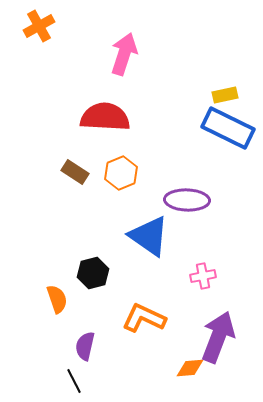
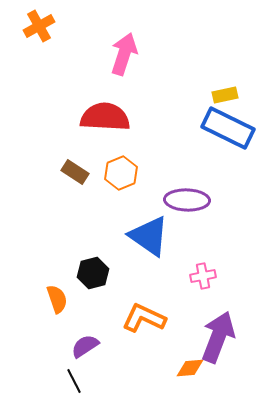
purple semicircle: rotated 44 degrees clockwise
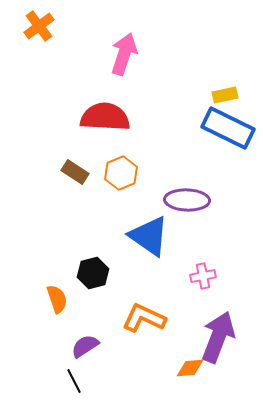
orange cross: rotated 8 degrees counterclockwise
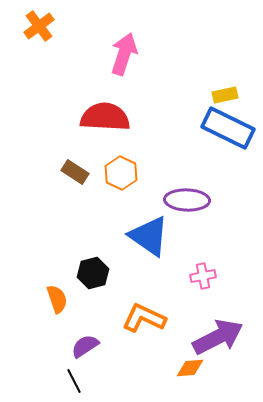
orange hexagon: rotated 12 degrees counterclockwise
purple arrow: rotated 42 degrees clockwise
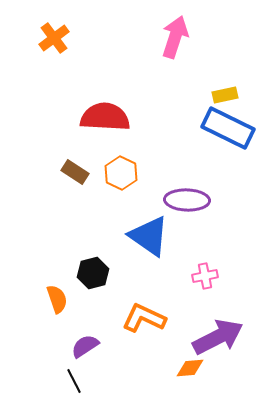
orange cross: moved 15 px right, 12 px down
pink arrow: moved 51 px right, 17 px up
pink cross: moved 2 px right
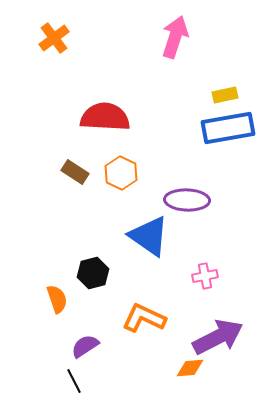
blue rectangle: rotated 36 degrees counterclockwise
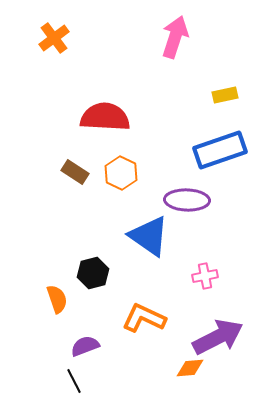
blue rectangle: moved 8 px left, 22 px down; rotated 9 degrees counterclockwise
purple semicircle: rotated 12 degrees clockwise
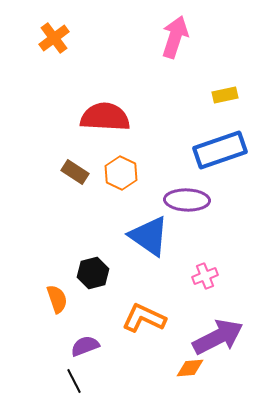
pink cross: rotated 10 degrees counterclockwise
